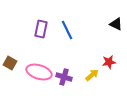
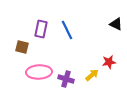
brown square: moved 12 px right, 16 px up; rotated 16 degrees counterclockwise
pink ellipse: rotated 20 degrees counterclockwise
purple cross: moved 2 px right, 2 px down
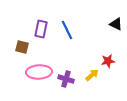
red star: moved 1 px left, 1 px up
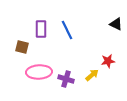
purple rectangle: rotated 12 degrees counterclockwise
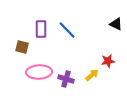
blue line: rotated 18 degrees counterclockwise
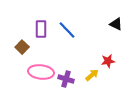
brown square: rotated 32 degrees clockwise
pink ellipse: moved 2 px right; rotated 10 degrees clockwise
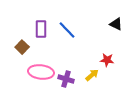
red star: moved 1 px left, 1 px up; rotated 16 degrees clockwise
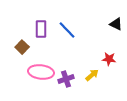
red star: moved 2 px right, 1 px up
purple cross: rotated 35 degrees counterclockwise
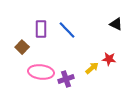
yellow arrow: moved 7 px up
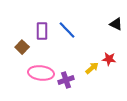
purple rectangle: moved 1 px right, 2 px down
pink ellipse: moved 1 px down
purple cross: moved 1 px down
